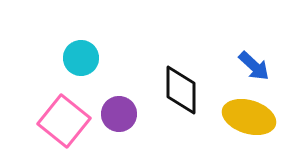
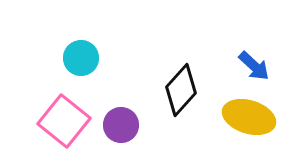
black diamond: rotated 42 degrees clockwise
purple circle: moved 2 px right, 11 px down
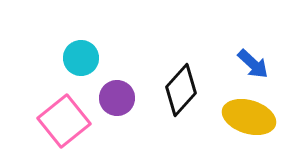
blue arrow: moved 1 px left, 2 px up
pink square: rotated 12 degrees clockwise
purple circle: moved 4 px left, 27 px up
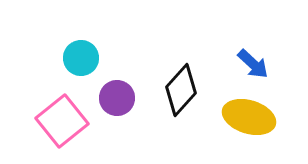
pink square: moved 2 px left
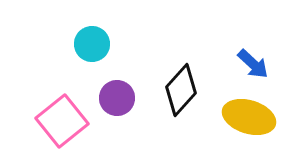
cyan circle: moved 11 px right, 14 px up
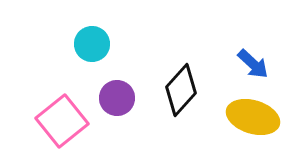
yellow ellipse: moved 4 px right
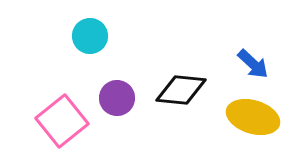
cyan circle: moved 2 px left, 8 px up
black diamond: rotated 54 degrees clockwise
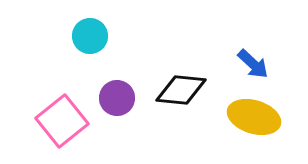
yellow ellipse: moved 1 px right
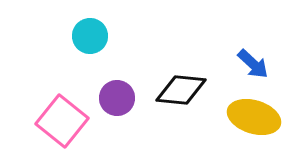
pink square: rotated 12 degrees counterclockwise
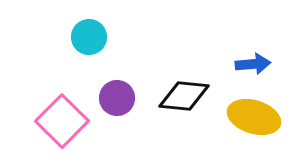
cyan circle: moved 1 px left, 1 px down
blue arrow: rotated 48 degrees counterclockwise
black diamond: moved 3 px right, 6 px down
pink square: rotated 6 degrees clockwise
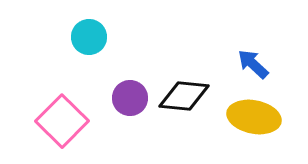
blue arrow: rotated 132 degrees counterclockwise
purple circle: moved 13 px right
yellow ellipse: rotated 6 degrees counterclockwise
